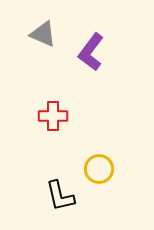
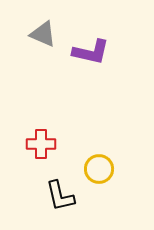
purple L-shape: rotated 114 degrees counterclockwise
red cross: moved 12 px left, 28 px down
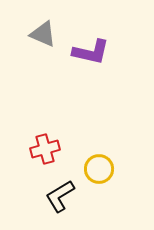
red cross: moved 4 px right, 5 px down; rotated 16 degrees counterclockwise
black L-shape: rotated 72 degrees clockwise
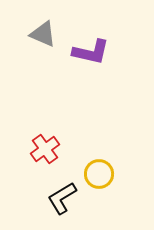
red cross: rotated 20 degrees counterclockwise
yellow circle: moved 5 px down
black L-shape: moved 2 px right, 2 px down
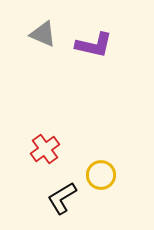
purple L-shape: moved 3 px right, 7 px up
yellow circle: moved 2 px right, 1 px down
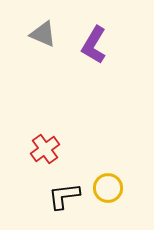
purple L-shape: rotated 108 degrees clockwise
yellow circle: moved 7 px right, 13 px down
black L-shape: moved 2 px right, 2 px up; rotated 24 degrees clockwise
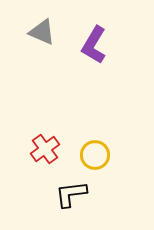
gray triangle: moved 1 px left, 2 px up
yellow circle: moved 13 px left, 33 px up
black L-shape: moved 7 px right, 2 px up
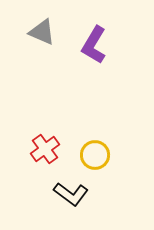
black L-shape: rotated 136 degrees counterclockwise
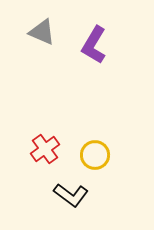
black L-shape: moved 1 px down
